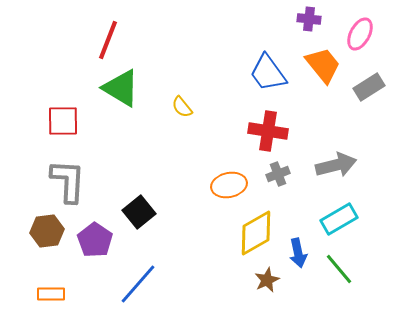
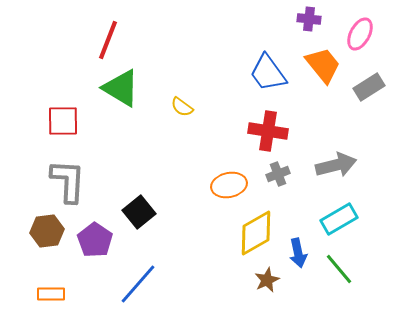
yellow semicircle: rotated 15 degrees counterclockwise
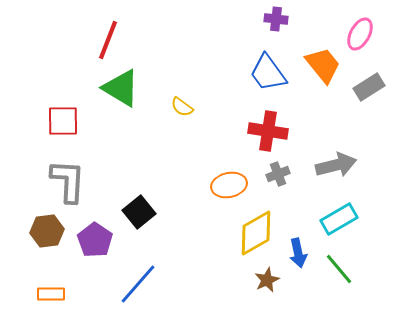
purple cross: moved 33 px left
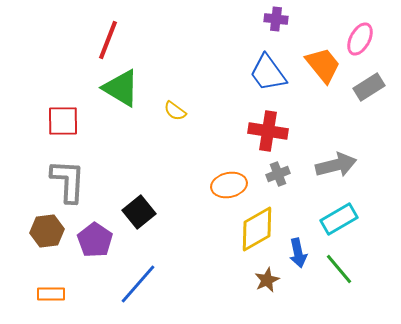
pink ellipse: moved 5 px down
yellow semicircle: moved 7 px left, 4 px down
yellow diamond: moved 1 px right, 4 px up
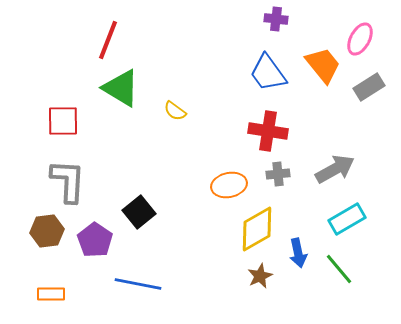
gray arrow: moved 1 px left, 4 px down; rotated 15 degrees counterclockwise
gray cross: rotated 15 degrees clockwise
cyan rectangle: moved 8 px right
brown star: moved 7 px left, 4 px up
blue line: rotated 60 degrees clockwise
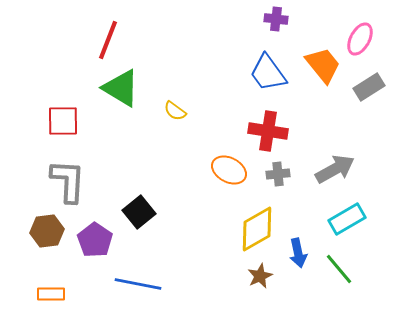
orange ellipse: moved 15 px up; rotated 40 degrees clockwise
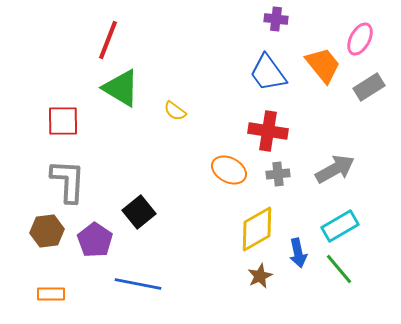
cyan rectangle: moved 7 px left, 7 px down
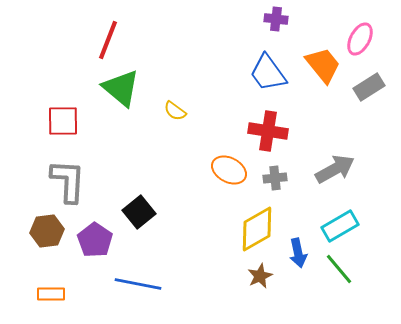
green triangle: rotated 9 degrees clockwise
gray cross: moved 3 px left, 4 px down
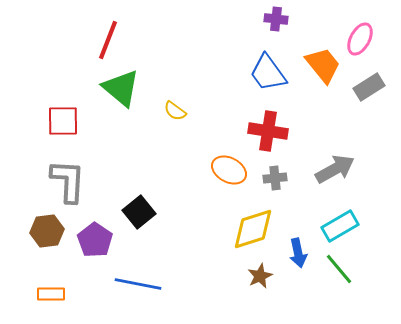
yellow diamond: moved 4 px left; rotated 12 degrees clockwise
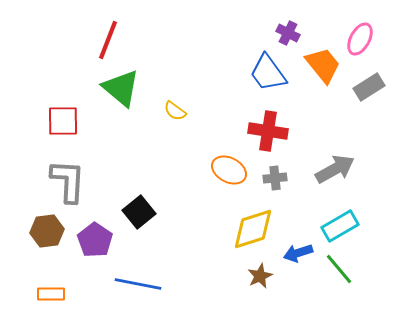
purple cross: moved 12 px right, 14 px down; rotated 20 degrees clockwise
blue arrow: rotated 84 degrees clockwise
